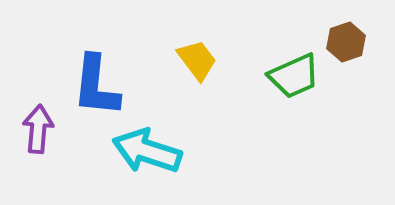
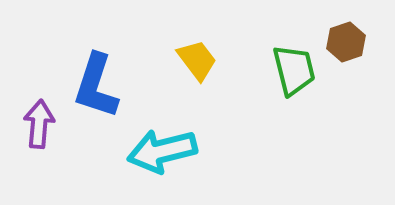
green trapezoid: moved 6 px up; rotated 80 degrees counterclockwise
blue L-shape: rotated 12 degrees clockwise
purple arrow: moved 1 px right, 5 px up
cyan arrow: moved 15 px right; rotated 32 degrees counterclockwise
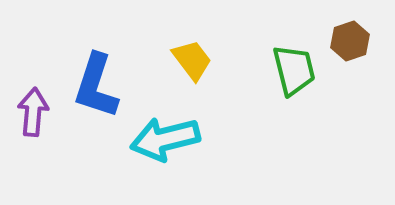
brown hexagon: moved 4 px right, 1 px up
yellow trapezoid: moved 5 px left
purple arrow: moved 6 px left, 12 px up
cyan arrow: moved 3 px right, 12 px up
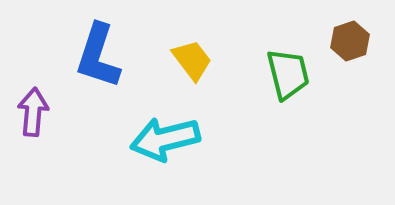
green trapezoid: moved 6 px left, 4 px down
blue L-shape: moved 2 px right, 30 px up
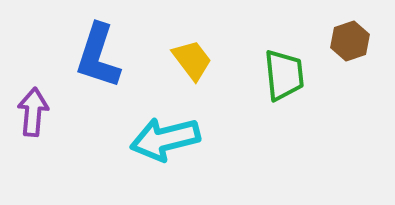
green trapezoid: moved 4 px left, 1 px down; rotated 8 degrees clockwise
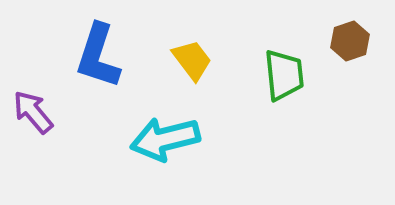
purple arrow: rotated 45 degrees counterclockwise
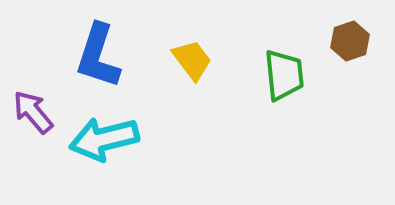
cyan arrow: moved 61 px left
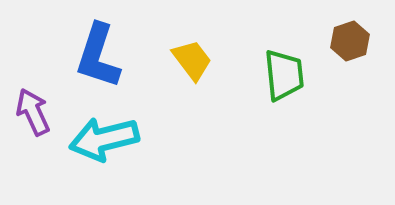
purple arrow: rotated 15 degrees clockwise
